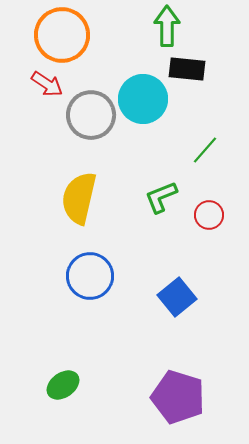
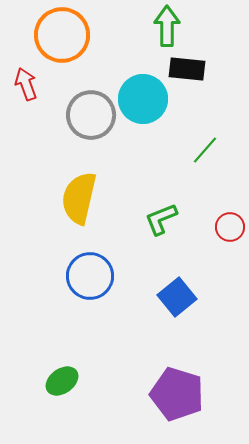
red arrow: moved 21 px left; rotated 144 degrees counterclockwise
green L-shape: moved 22 px down
red circle: moved 21 px right, 12 px down
green ellipse: moved 1 px left, 4 px up
purple pentagon: moved 1 px left, 3 px up
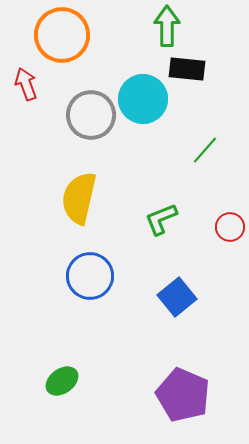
purple pentagon: moved 6 px right, 1 px down; rotated 6 degrees clockwise
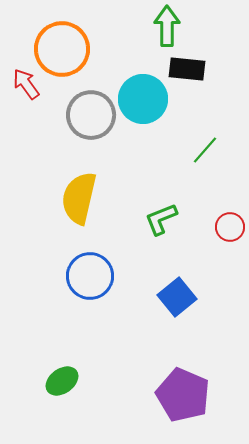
orange circle: moved 14 px down
red arrow: rotated 16 degrees counterclockwise
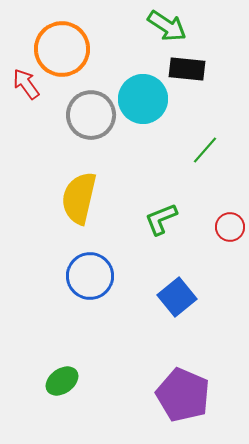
green arrow: rotated 123 degrees clockwise
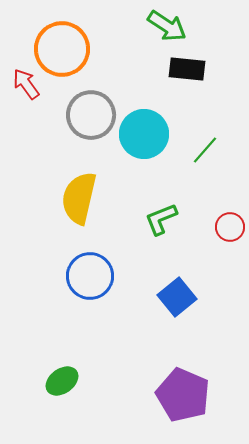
cyan circle: moved 1 px right, 35 px down
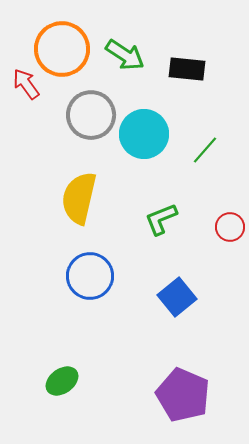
green arrow: moved 42 px left, 29 px down
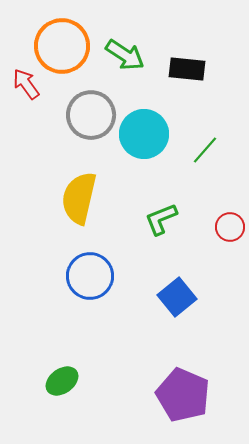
orange circle: moved 3 px up
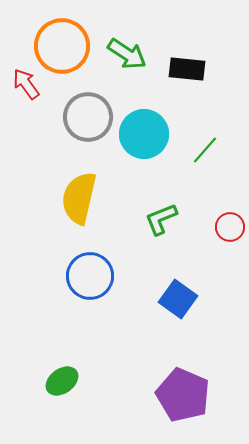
green arrow: moved 2 px right, 1 px up
gray circle: moved 3 px left, 2 px down
blue square: moved 1 px right, 2 px down; rotated 15 degrees counterclockwise
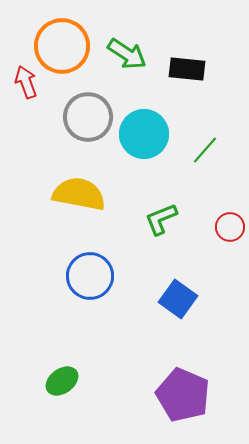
red arrow: moved 2 px up; rotated 16 degrees clockwise
yellow semicircle: moved 4 px up; rotated 88 degrees clockwise
